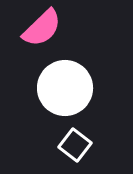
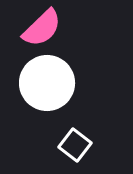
white circle: moved 18 px left, 5 px up
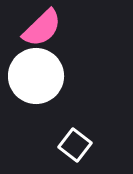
white circle: moved 11 px left, 7 px up
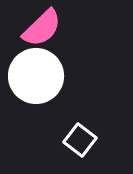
white square: moved 5 px right, 5 px up
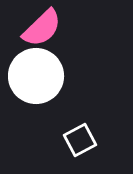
white square: rotated 24 degrees clockwise
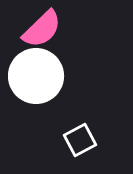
pink semicircle: moved 1 px down
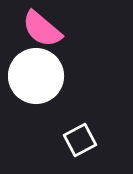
pink semicircle: rotated 84 degrees clockwise
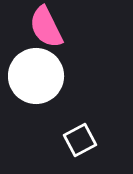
pink semicircle: moved 4 px right, 2 px up; rotated 24 degrees clockwise
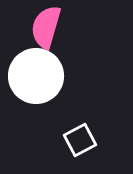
pink semicircle: rotated 42 degrees clockwise
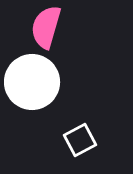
white circle: moved 4 px left, 6 px down
